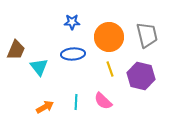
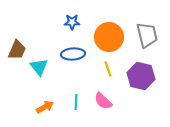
brown trapezoid: moved 1 px right
yellow line: moved 2 px left
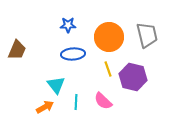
blue star: moved 4 px left, 3 px down
cyan triangle: moved 17 px right, 18 px down
purple hexagon: moved 8 px left, 1 px down
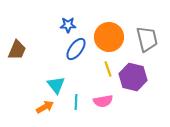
gray trapezoid: moved 4 px down
blue ellipse: moved 3 px right, 5 px up; rotated 50 degrees counterclockwise
pink semicircle: rotated 54 degrees counterclockwise
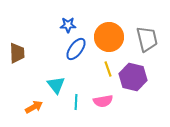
brown trapezoid: moved 3 px down; rotated 25 degrees counterclockwise
orange arrow: moved 11 px left
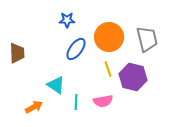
blue star: moved 1 px left, 5 px up
cyan triangle: rotated 18 degrees counterclockwise
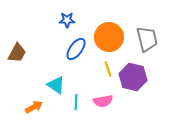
brown trapezoid: rotated 30 degrees clockwise
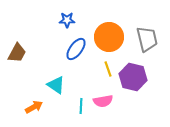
cyan line: moved 5 px right, 4 px down
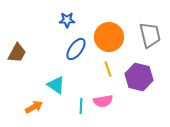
gray trapezoid: moved 3 px right, 4 px up
purple hexagon: moved 6 px right
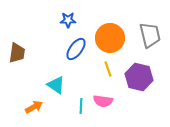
blue star: moved 1 px right
orange circle: moved 1 px right, 1 px down
brown trapezoid: rotated 20 degrees counterclockwise
pink semicircle: rotated 18 degrees clockwise
